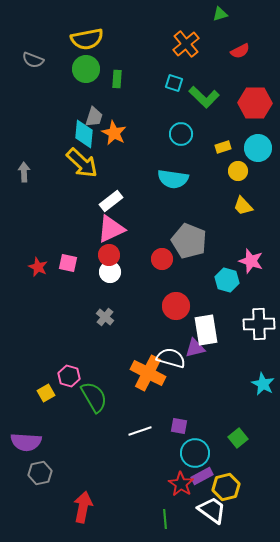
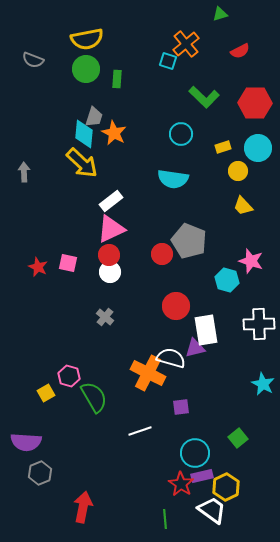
cyan square at (174, 83): moved 6 px left, 22 px up
red circle at (162, 259): moved 5 px up
purple square at (179, 426): moved 2 px right, 19 px up; rotated 18 degrees counterclockwise
gray hexagon at (40, 473): rotated 10 degrees counterclockwise
purple rectangle at (202, 476): rotated 15 degrees clockwise
yellow hexagon at (226, 487): rotated 12 degrees counterclockwise
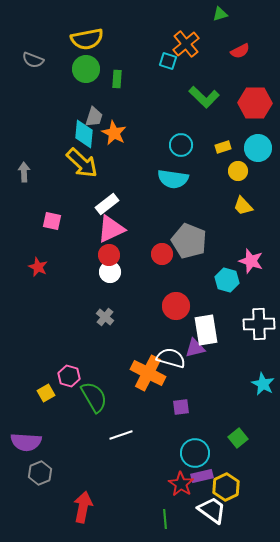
cyan circle at (181, 134): moved 11 px down
white rectangle at (111, 201): moved 4 px left, 3 px down
pink square at (68, 263): moved 16 px left, 42 px up
white line at (140, 431): moved 19 px left, 4 px down
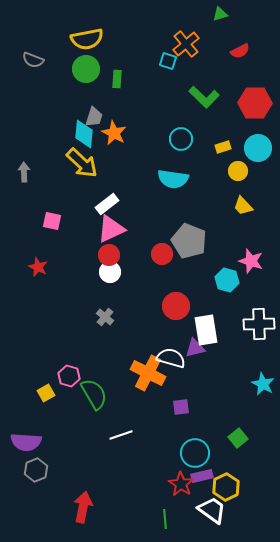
cyan circle at (181, 145): moved 6 px up
green semicircle at (94, 397): moved 3 px up
gray hexagon at (40, 473): moved 4 px left, 3 px up
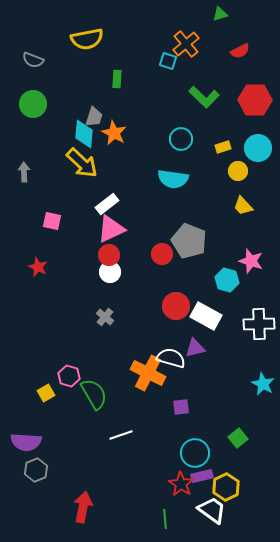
green circle at (86, 69): moved 53 px left, 35 px down
red hexagon at (255, 103): moved 3 px up
white rectangle at (206, 330): moved 14 px up; rotated 52 degrees counterclockwise
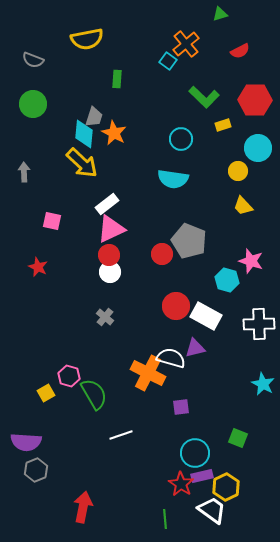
cyan square at (168, 61): rotated 18 degrees clockwise
yellow rectangle at (223, 147): moved 22 px up
green square at (238, 438): rotated 30 degrees counterclockwise
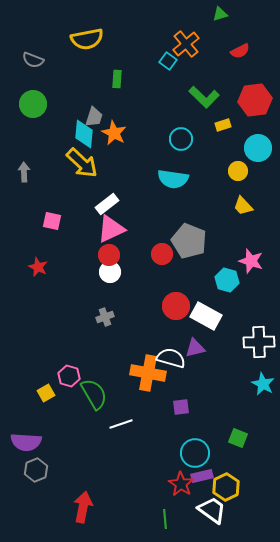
red hexagon at (255, 100): rotated 8 degrees counterclockwise
gray cross at (105, 317): rotated 30 degrees clockwise
white cross at (259, 324): moved 18 px down
orange cross at (148, 373): rotated 16 degrees counterclockwise
white line at (121, 435): moved 11 px up
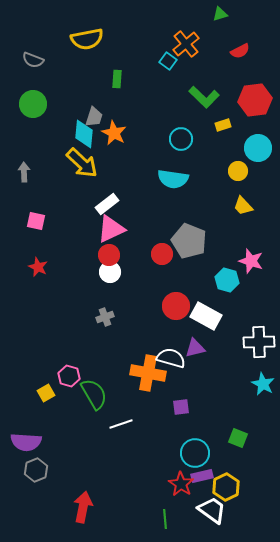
pink square at (52, 221): moved 16 px left
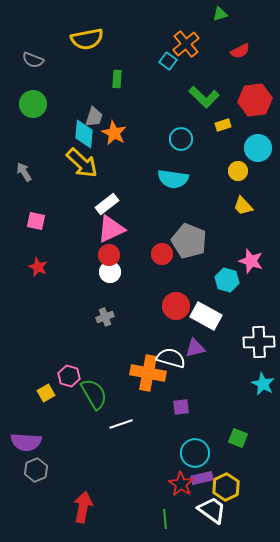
gray arrow at (24, 172): rotated 30 degrees counterclockwise
purple rectangle at (202, 476): moved 2 px down
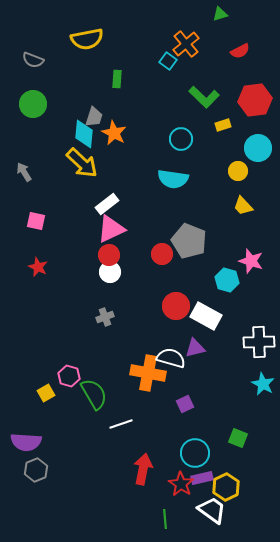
purple square at (181, 407): moved 4 px right, 3 px up; rotated 18 degrees counterclockwise
red arrow at (83, 507): moved 60 px right, 38 px up
